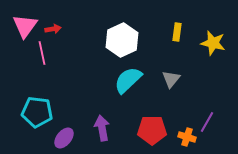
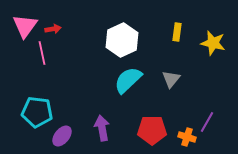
purple ellipse: moved 2 px left, 2 px up
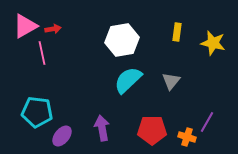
pink triangle: rotated 24 degrees clockwise
white hexagon: rotated 16 degrees clockwise
gray triangle: moved 2 px down
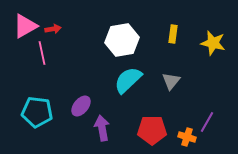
yellow rectangle: moved 4 px left, 2 px down
purple ellipse: moved 19 px right, 30 px up
